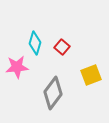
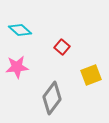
cyan diamond: moved 15 px left, 13 px up; rotated 65 degrees counterclockwise
gray diamond: moved 1 px left, 5 px down
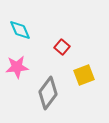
cyan diamond: rotated 25 degrees clockwise
yellow square: moved 7 px left
gray diamond: moved 4 px left, 5 px up
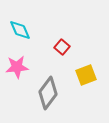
yellow square: moved 2 px right
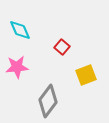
gray diamond: moved 8 px down
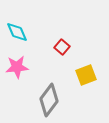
cyan diamond: moved 3 px left, 2 px down
gray diamond: moved 1 px right, 1 px up
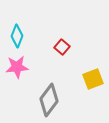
cyan diamond: moved 4 px down; rotated 45 degrees clockwise
yellow square: moved 7 px right, 4 px down
